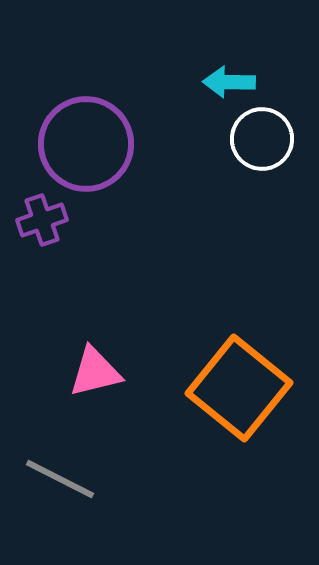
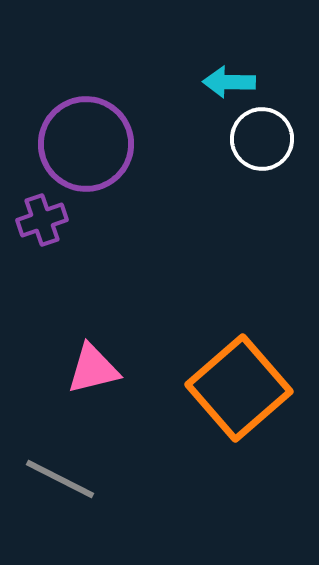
pink triangle: moved 2 px left, 3 px up
orange square: rotated 10 degrees clockwise
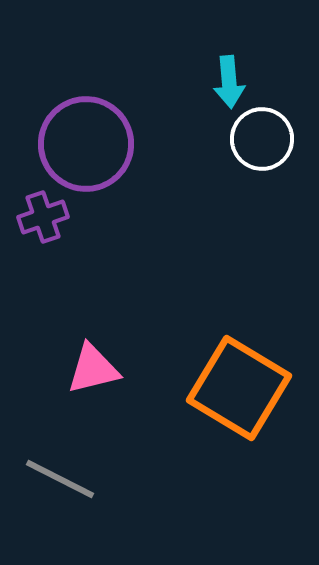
cyan arrow: rotated 96 degrees counterclockwise
purple cross: moved 1 px right, 3 px up
orange square: rotated 18 degrees counterclockwise
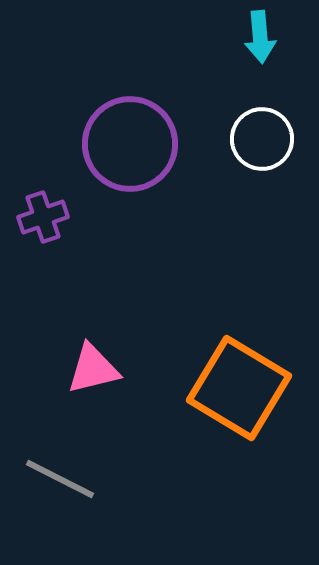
cyan arrow: moved 31 px right, 45 px up
purple circle: moved 44 px right
